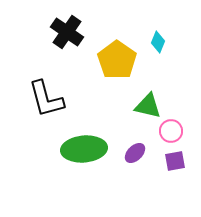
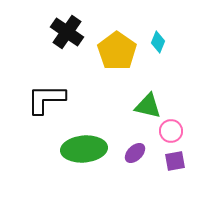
yellow pentagon: moved 9 px up
black L-shape: rotated 105 degrees clockwise
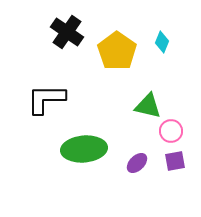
cyan diamond: moved 4 px right
purple ellipse: moved 2 px right, 10 px down
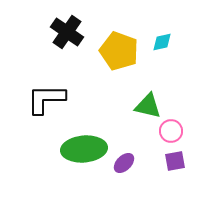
cyan diamond: rotated 55 degrees clockwise
yellow pentagon: moved 2 px right; rotated 15 degrees counterclockwise
purple ellipse: moved 13 px left
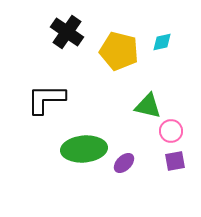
yellow pentagon: rotated 6 degrees counterclockwise
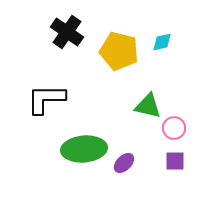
pink circle: moved 3 px right, 3 px up
purple square: rotated 10 degrees clockwise
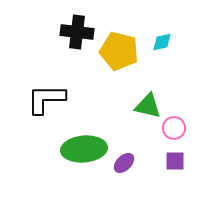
black cross: moved 10 px right; rotated 28 degrees counterclockwise
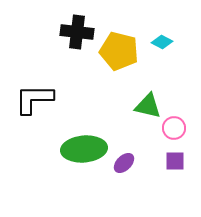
cyan diamond: rotated 40 degrees clockwise
black L-shape: moved 12 px left
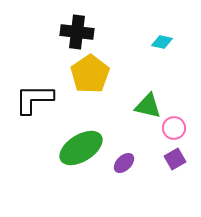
cyan diamond: rotated 15 degrees counterclockwise
yellow pentagon: moved 29 px left, 23 px down; rotated 24 degrees clockwise
green ellipse: moved 3 px left, 1 px up; rotated 27 degrees counterclockwise
purple square: moved 2 px up; rotated 30 degrees counterclockwise
